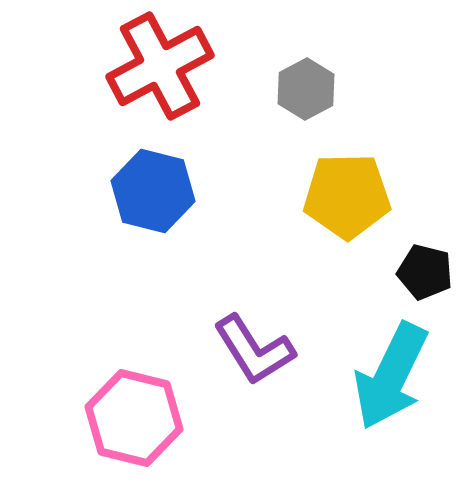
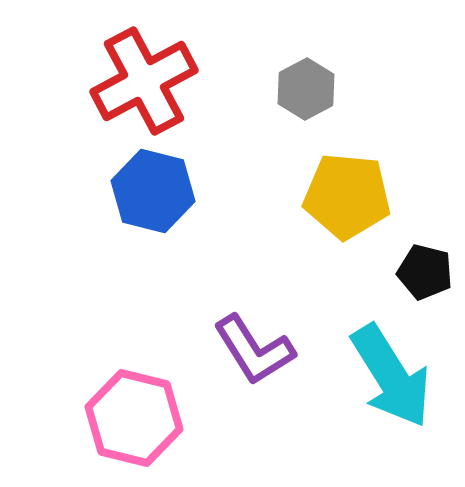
red cross: moved 16 px left, 15 px down
yellow pentagon: rotated 6 degrees clockwise
cyan arrow: rotated 58 degrees counterclockwise
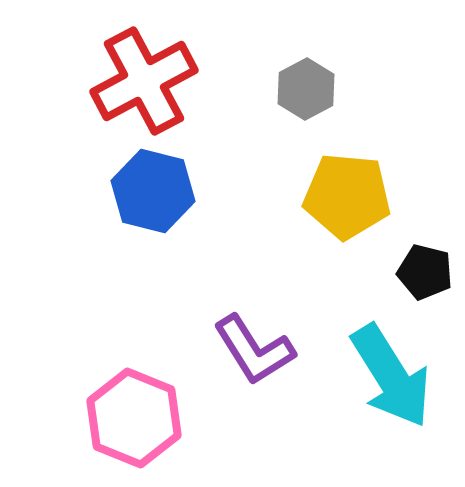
pink hexagon: rotated 8 degrees clockwise
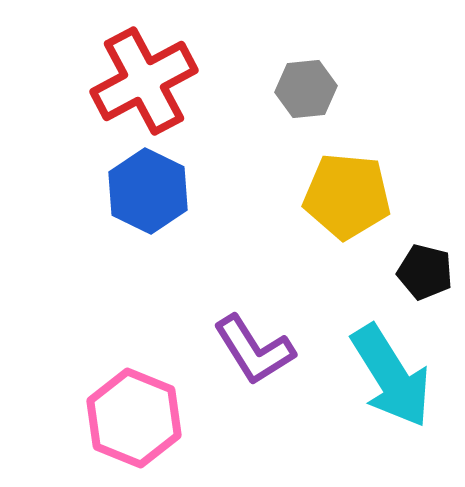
gray hexagon: rotated 22 degrees clockwise
blue hexagon: moved 5 px left; rotated 12 degrees clockwise
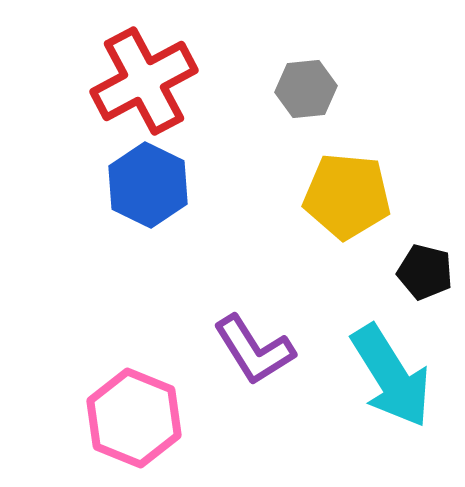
blue hexagon: moved 6 px up
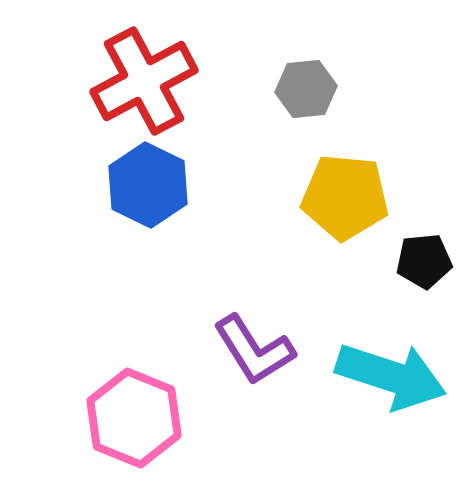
yellow pentagon: moved 2 px left, 1 px down
black pentagon: moved 1 px left, 11 px up; rotated 20 degrees counterclockwise
cyan arrow: rotated 40 degrees counterclockwise
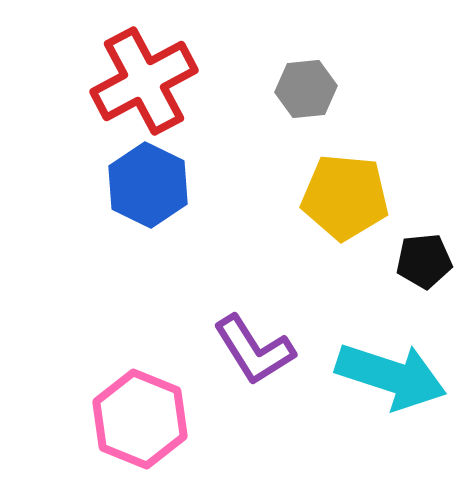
pink hexagon: moved 6 px right, 1 px down
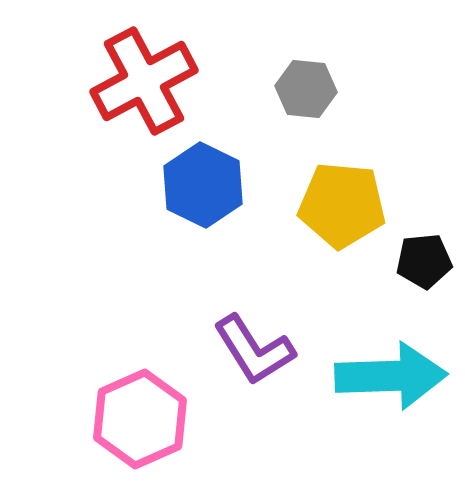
gray hexagon: rotated 12 degrees clockwise
blue hexagon: moved 55 px right
yellow pentagon: moved 3 px left, 8 px down
cyan arrow: rotated 20 degrees counterclockwise
pink hexagon: rotated 14 degrees clockwise
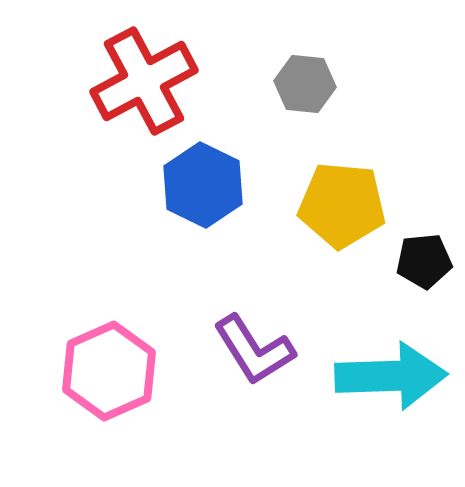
gray hexagon: moved 1 px left, 5 px up
pink hexagon: moved 31 px left, 48 px up
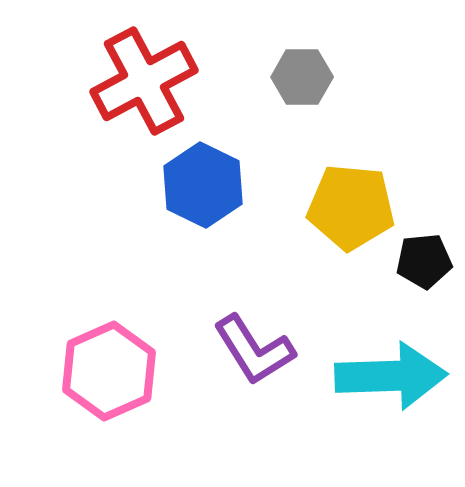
gray hexagon: moved 3 px left, 7 px up; rotated 6 degrees counterclockwise
yellow pentagon: moved 9 px right, 2 px down
